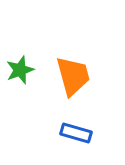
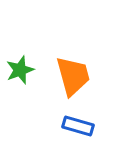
blue rectangle: moved 2 px right, 7 px up
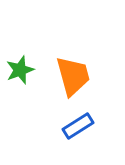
blue rectangle: rotated 48 degrees counterclockwise
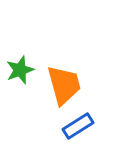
orange trapezoid: moved 9 px left, 9 px down
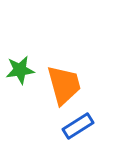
green star: rotated 12 degrees clockwise
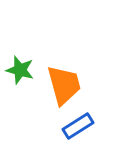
green star: rotated 24 degrees clockwise
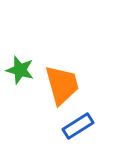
orange trapezoid: moved 2 px left
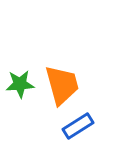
green star: moved 14 px down; rotated 20 degrees counterclockwise
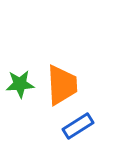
orange trapezoid: rotated 12 degrees clockwise
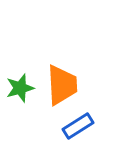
green star: moved 4 px down; rotated 12 degrees counterclockwise
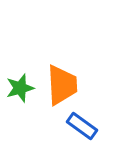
blue rectangle: moved 4 px right; rotated 68 degrees clockwise
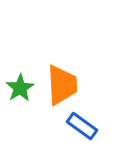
green star: rotated 16 degrees counterclockwise
